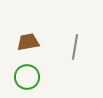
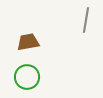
gray line: moved 11 px right, 27 px up
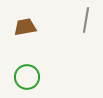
brown trapezoid: moved 3 px left, 15 px up
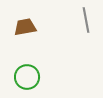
gray line: rotated 20 degrees counterclockwise
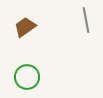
brown trapezoid: rotated 25 degrees counterclockwise
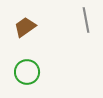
green circle: moved 5 px up
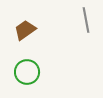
brown trapezoid: moved 3 px down
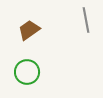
brown trapezoid: moved 4 px right
